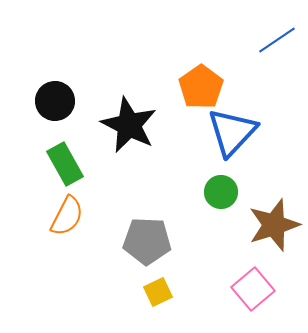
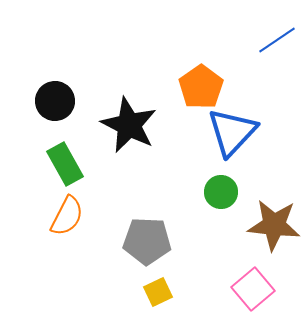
brown star: rotated 24 degrees clockwise
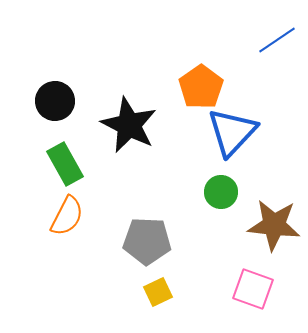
pink square: rotated 30 degrees counterclockwise
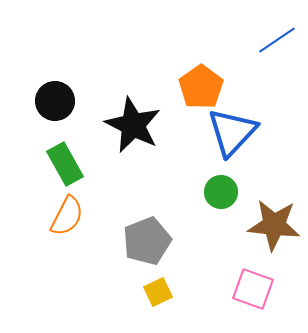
black star: moved 4 px right
gray pentagon: rotated 24 degrees counterclockwise
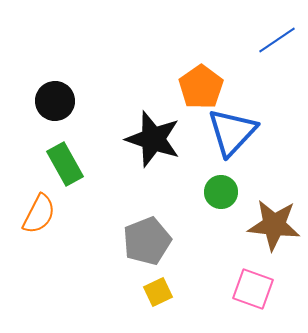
black star: moved 20 px right, 14 px down; rotated 8 degrees counterclockwise
orange semicircle: moved 28 px left, 2 px up
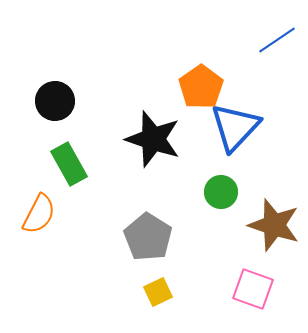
blue triangle: moved 3 px right, 5 px up
green rectangle: moved 4 px right
brown star: rotated 12 degrees clockwise
gray pentagon: moved 1 px right, 4 px up; rotated 18 degrees counterclockwise
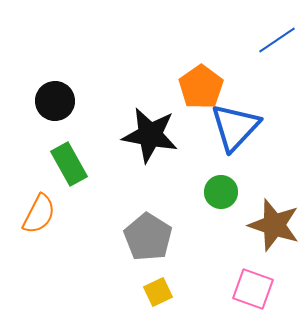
black star: moved 3 px left, 4 px up; rotated 8 degrees counterclockwise
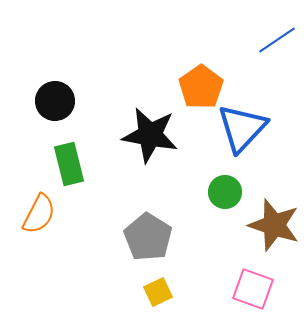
blue triangle: moved 7 px right, 1 px down
green rectangle: rotated 15 degrees clockwise
green circle: moved 4 px right
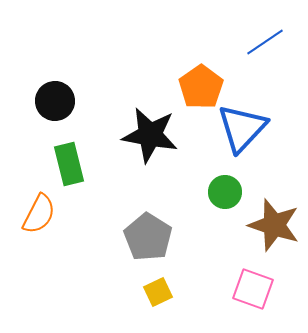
blue line: moved 12 px left, 2 px down
